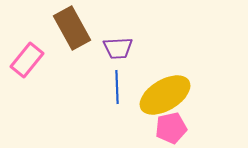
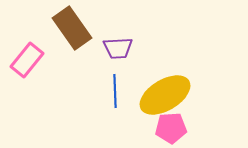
brown rectangle: rotated 6 degrees counterclockwise
blue line: moved 2 px left, 4 px down
pink pentagon: rotated 8 degrees clockwise
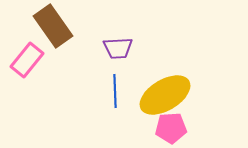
brown rectangle: moved 19 px left, 2 px up
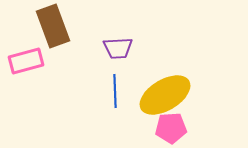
brown rectangle: rotated 15 degrees clockwise
pink rectangle: moved 1 px left, 1 px down; rotated 36 degrees clockwise
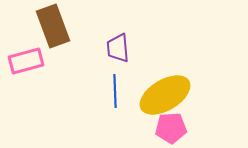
purple trapezoid: rotated 88 degrees clockwise
